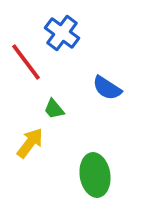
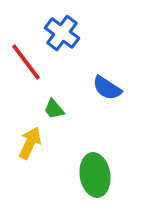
yellow arrow: rotated 12 degrees counterclockwise
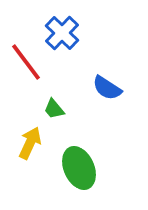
blue cross: rotated 8 degrees clockwise
green ellipse: moved 16 px left, 7 px up; rotated 15 degrees counterclockwise
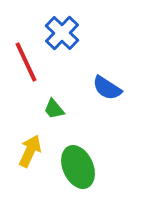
red line: rotated 12 degrees clockwise
yellow arrow: moved 8 px down
green ellipse: moved 1 px left, 1 px up
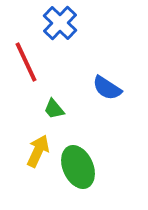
blue cross: moved 2 px left, 10 px up
yellow arrow: moved 8 px right
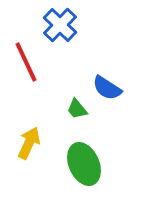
blue cross: moved 2 px down
green trapezoid: moved 23 px right
yellow arrow: moved 9 px left, 8 px up
green ellipse: moved 6 px right, 3 px up
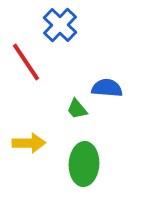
red line: rotated 9 degrees counterclockwise
blue semicircle: rotated 152 degrees clockwise
yellow arrow: rotated 64 degrees clockwise
green ellipse: rotated 27 degrees clockwise
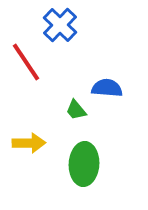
green trapezoid: moved 1 px left, 1 px down
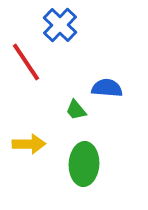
yellow arrow: moved 1 px down
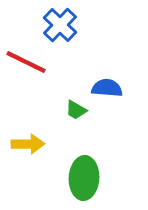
red line: rotated 30 degrees counterclockwise
green trapezoid: rotated 20 degrees counterclockwise
yellow arrow: moved 1 px left
green ellipse: moved 14 px down
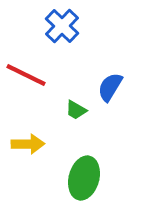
blue cross: moved 2 px right, 1 px down
red line: moved 13 px down
blue semicircle: moved 3 px right, 1 px up; rotated 64 degrees counterclockwise
green ellipse: rotated 12 degrees clockwise
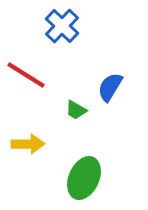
red line: rotated 6 degrees clockwise
green ellipse: rotated 9 degrees clockwise
